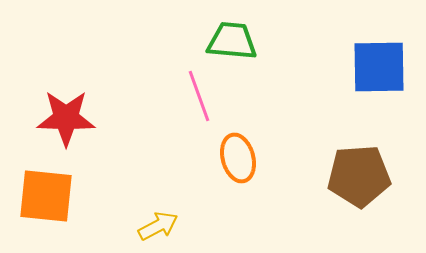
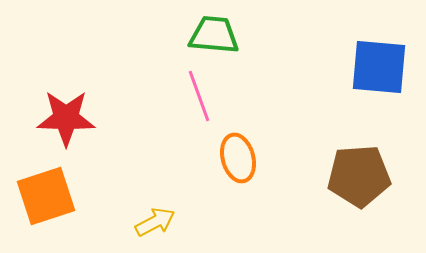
green trapezoid: moved 18 px left, 6 px up
blue square: rotated 6 degrees clockwise
orange square: rotated 24 degrees counterclockwise
yellow arrow: moved 3 px left, 4 px up
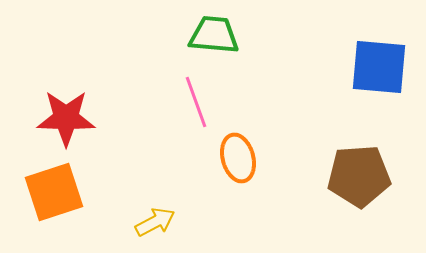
pink line: moved 3 px left, 6 px down
orange square: moved 8 px right, 4 px up
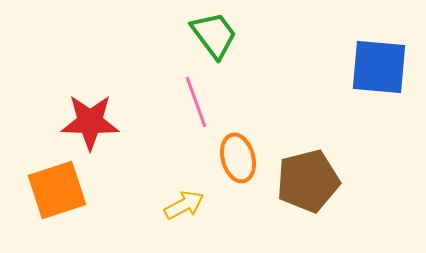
green trapezoid: rotated 48 degrees clockwise
red star: moved 24 px right, 4 px down
brown pentagon: moved 51 px left, 5 px down; rotated 10 degrees counterclockwise
orange square: moved 3 px right, 2 px up
yellow arrow: moved 29 px right, 17 px up
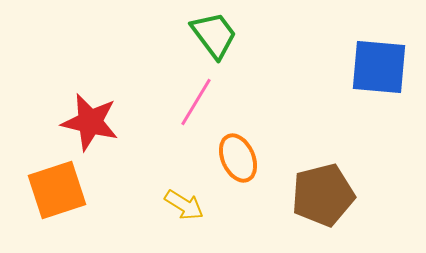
pink line: rotated 51 degrees clockwise
red star: rotated 12 degrees clockwise
orange ellipse: rotated 9 degrees counterclockwise
brown pentagon: moved 15 px right, 14 px down
yellow arrow: rotated 60 degrees clockwise
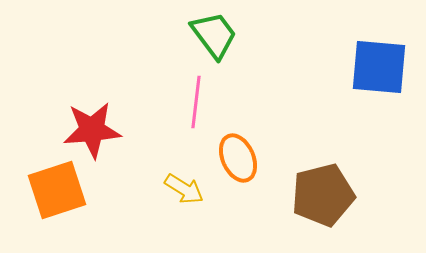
pink line: rotated 24 degrees counterclockwise
red star: moved 2 px right, 8 px down; rotated 18 degrees counterclockwise
yellow arrow: moved 16 px up
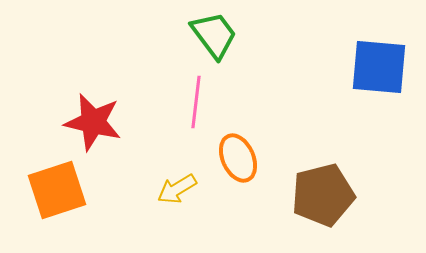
red star: moved 1 px right, 8 px up; rotated 18 degrees clockwise
yellow arrow: moved 7 px left; rotated 117 degrees clockwise
